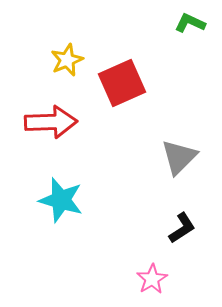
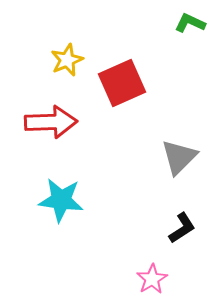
cyan star: rotated 9 degrees counterclockwise
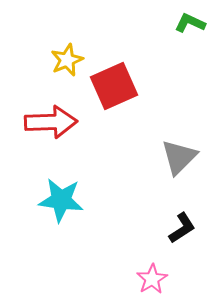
red square: moved 8 px left, 3 px down
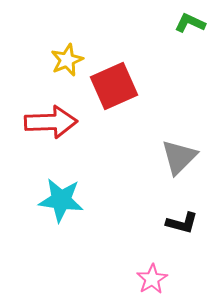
black L-shape: moved 5 px up; rotated 48 degrees clockwise
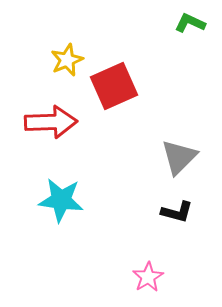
black L-shape: moved 5 px left, 11 px up
pink star: moved 4 px left, 2 px up
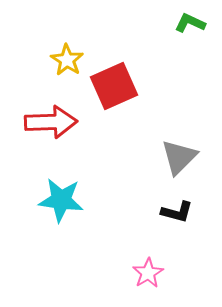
yellow star: rotated 16 degrees counterclockwise
pink star: moved 4 px up
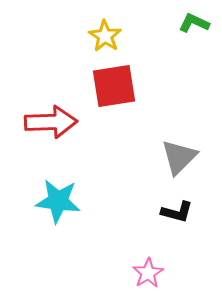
green L-shape: moved 4 px right
yellow star: moved 38 px right, 24 px up
red square: rotated 15 degrees clockwise
cyan star: moved 3 px left, 1 px down
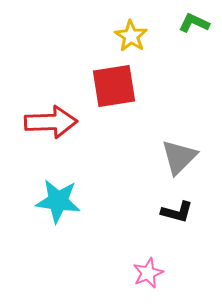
yellow star: moved 26 px right
pink star: rotated 8 degrees clockwise
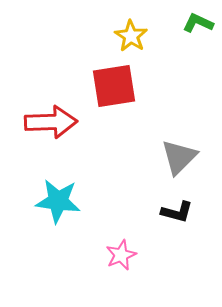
green L-shape: moved 4 px right
pink star: moved 27 px left, 18 px up
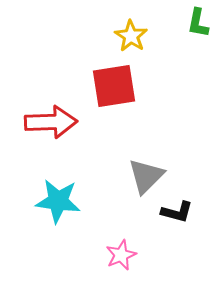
green L-shape: rotated 104 degrees counterclockwise
gray triangle: moved 33 px left, 19 px down
